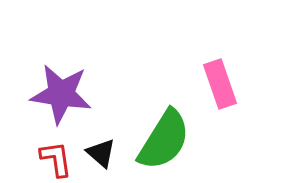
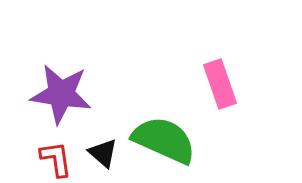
green semicircle: rotated 98 degrees counterclockwise
black triangle: moved 2 px right
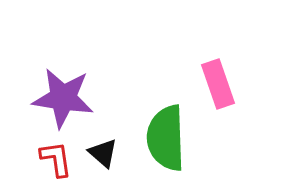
pink rectangle: moved 2 px left
purple star: moved 2 px right, 4 px down
green semicircle: moved 2 px right, 2 px up; rotated 116 degrees counterclockwise
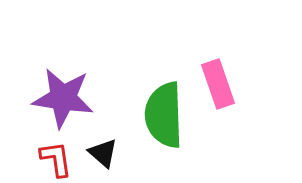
green semicircle: moved 2 px left, 23 px up
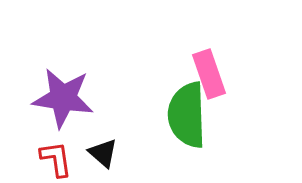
pink rectangle: moved 9 px left, 10 px up
green semicircle: moved 23 px right
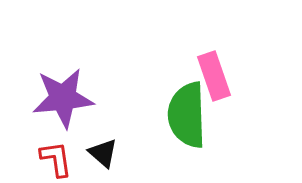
pink rectangle: moved 5 px right, 2 px down
purple star: rotated 14 degrees counterclockwise
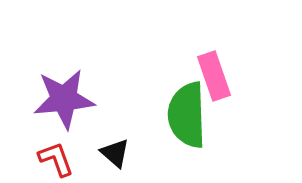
purple star: moved 1 px right, 1 px down
black triangle: moved 12 px right
red L-shape: rotated 12 degrees counterclockwise
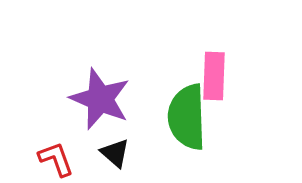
pink rectangle: rotated 21 degrees clockwise
purple star: moved 36 px right; rotated 28 degrees clockwise
green semicircle: moved 2 px down
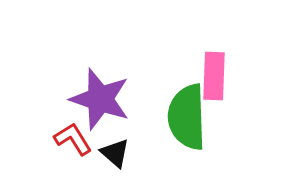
purple star: rotated 4 degrees counterclockwise
red L-shape: moved 17 px right, 20 px up; rotated 12 degrees counterclockwise
